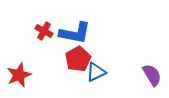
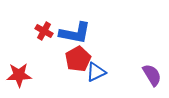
red star: rotated 20 degrees clockwise
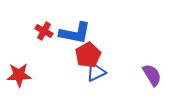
red pentagon: moved 10 px right, 4 px up
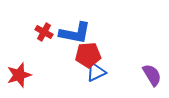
red cross: moved 1 px down
red pentagon: rotated 25 degrees clockwise
red star: rotated 15 degrees counterclockwise
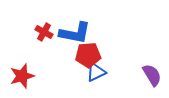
red star: moved 3 px right, 1 px down
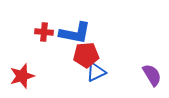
red cross: rotated 24 degrees counterclockwise
red pentagon: moved 2 px left
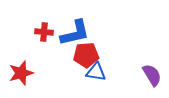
blue L-shape: rotated 24 degrees counterclockwise
blue triangle: rotated 35 degrees clockwise
red star: moved 1 px left, 3 px up
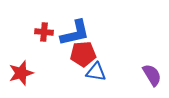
red pentagon: moved 3 px left, 1 px up
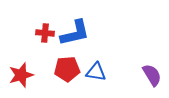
red cross: moved 1 px right, 1 px down
red pentagon: moved 16 px left, 15 px down
red star: moved 2 px down
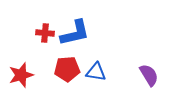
purple semicircle: moved 3 px left
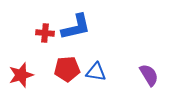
blue L-shape: moved 1 px right, 6 px up
